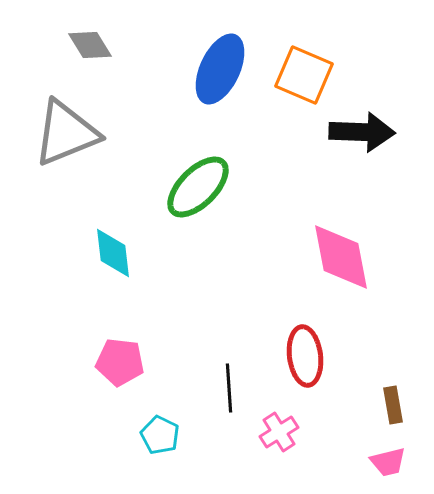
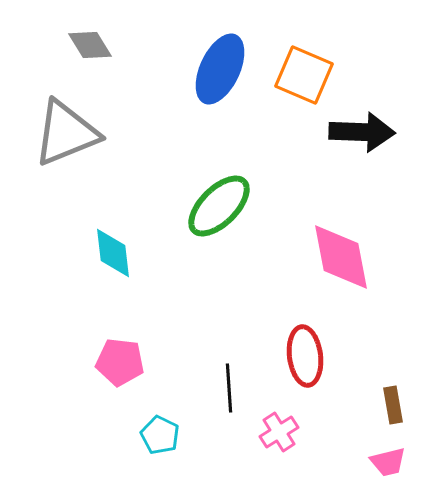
green ellipse: moved 21 px right, 19 px down
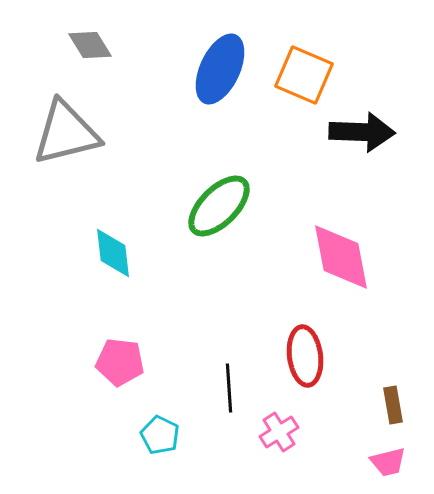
gray triangle: rotated 8 degrees clockwise
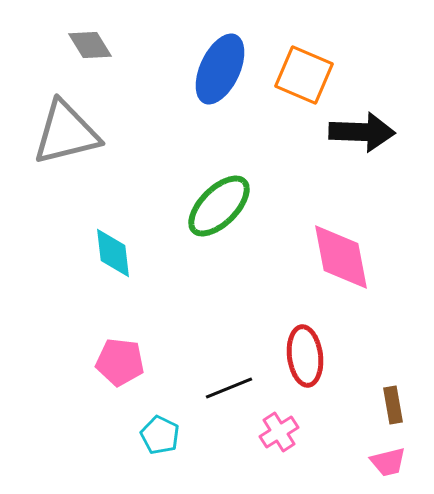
black line: rotated 72 degrees clockwise
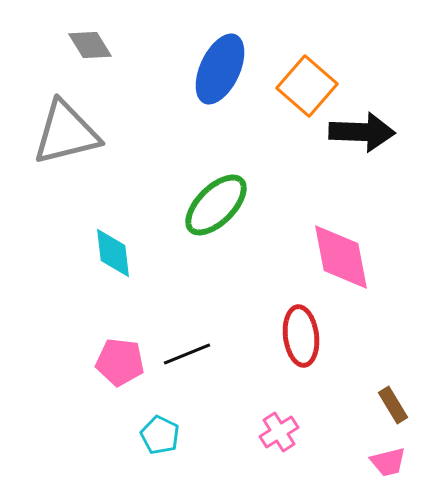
orange square: moved 3 px right, 11 px down; rotated 18 degrees clockwise
green ellipse: moved 3 px left, 1 px up
red ellipse: moved 4 px left, 20 px up
black line: moved 42 px left, 34 px up
brown rectangle: rotated 21 degrees counterclockwise
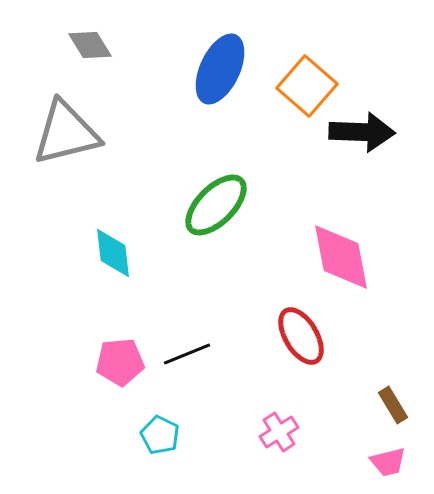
red ellipse: rotated 24 degrees counterclockwise
pink pentagon: rotated 12 degrees counterclockwise
